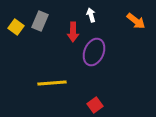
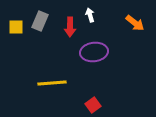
white arrow: moved 1 px left
orange arrow: moved 1 px left, 2 px down
yellow square: rotated 35 degrees counterclockwise
red arrow: moved 3 px left, 5 px up
purple ellipse: rotated 60 degrees clockwise
red square: moved 2 px left
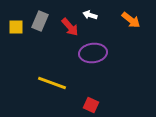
white arrow: rotated 56 degrees counterclockwise
orange arrow: moved 4 px left, 3 px up
red arrow: rotated 42 degrees counterclockwise
purple ellipse: moved 1 px left, 1 px down
yellow line: rotated 24 degrees clockwise
red square: moved 2 px left; rotated 28 degrees counterclockwise
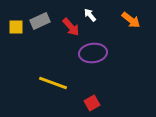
white arrow: rotated 32 degrees clockwise
gray rectangle: rotated 42 degrees clockwise
red arrow: moved 1 px right
yellow line: moved 1 px right
red square: moved 1 px right, 2 px up; rotated 35 degrees clockwise
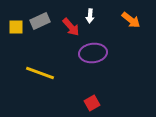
white arrow: moved 1 px down; rotated 136 degrees counterclockwise
yellow line: moved 13 px left, 10 px up
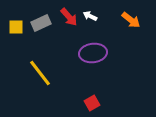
white arrow: rotated 112 degrees clockwise
gray rectangle: moved 1 px right, 2 px down
red arrow: moved 2 px left, 10 px up
yellow line: rotated 32 degrees clockwise
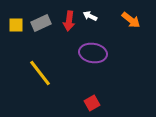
red arrow: moved 4 px down; rotated 48 degrees clockwise
yellow square: moved 2 px up
purple ellipse: rotated 16 degrees clockwise
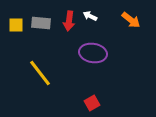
gray rectangle: rotated 30 degrees clockwise
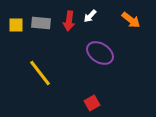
white arrow: rotated 72 degrees counterclockwise
purple ellipse: moved 7 px right; rotated 24 degrees clockwise
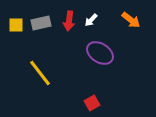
white arrow: moved 1 px right, 4 px down
gray rectangle: rotated 18 degrees counterclockwise
